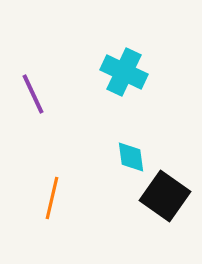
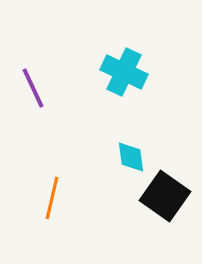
purple line: moved 6 px up
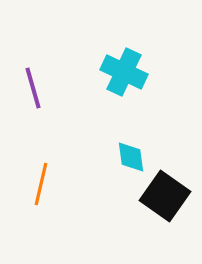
purple line: rotated 9 degrees clockwise
orange line: moved 11 px left, 14 px up
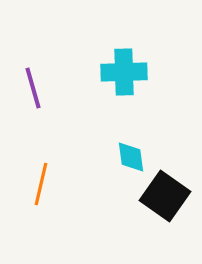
cyan cross: rotated 27 degrees counterclockwise
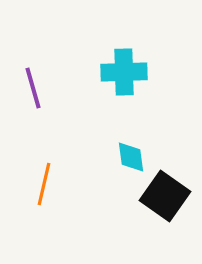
orange line: moved 3 px right
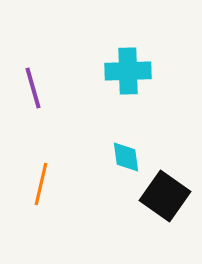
cyan cross: moved 4 px right, 1 px up
cyan diamond: moved 5 px left
orange line: moved 3 px left
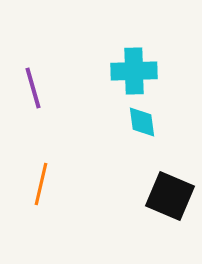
cyan cross: moved 6 px right
cyan diamond: moved 16 px right, 35 px up
black square: moved 5 px right; rotated 12 degrees counterclockwise
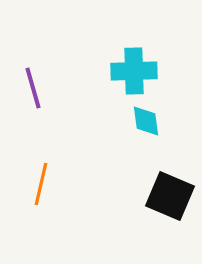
cyan diamond: moved 4 px right, 1 px up
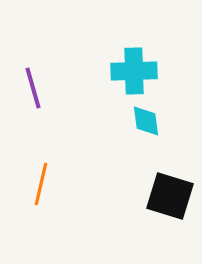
black square: rotated 6 degrees counterclockwise
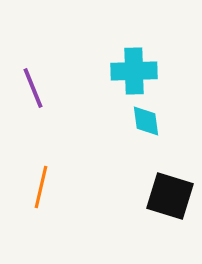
purple line: rotated 6 degrees counterclockwise
orange line: moved 3 px down
